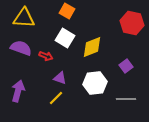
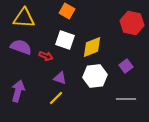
white square: moved 2 px down; rotated 12 degrees counterclockwise
purple semicircle: moved 1 px up
white hexagon: moved 7 px up
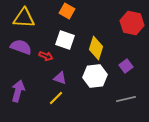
yellow diamond: moved 4 px right, 1 px down; rotated 50 degrees counterclockwise
gray line: rotated 12 degrees counterclockwise
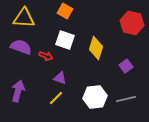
orange square: moved 2 px left
white hexagon: moved 21 px down
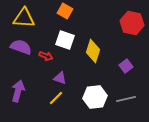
yellow diamond: moved 3 px left, 3 px down
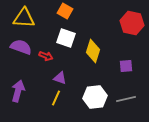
white square: moved 1 px right, 2 px up
purple square: rotated 32 degrees clockwise
yellow line: rotated 21 degrees counterclockwise
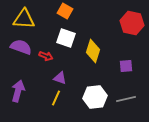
yellow triangle: moved 1 px down
